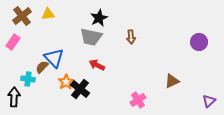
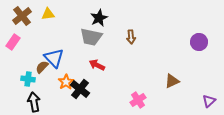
black arrow: moved 20 px right, 5 px down; rotated 12 degrees counterclockwise
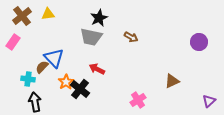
brown arrow: rotated 56 degrees counterclockwise
red arrow: moved 4 px down
black arrow: moved 1 px right
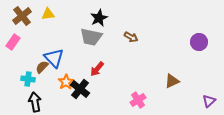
red arrow: rotated 77 degrees counterclockwise
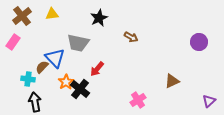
yellow triangle: moved 4 px right
gray trapezoid: moved 13 px left, 6 px down
blue triangle: moved 1 px right
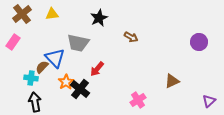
brown cross: moved 2 px up
cyan cross: moved 3 px right, 1 px up
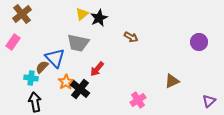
yellow triangle: moved 30 px right; rotated 32 degrees counterclockwise
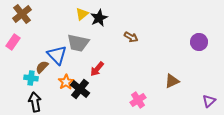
blue triangle: moved 2 px right, 3 px up
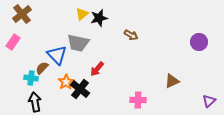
black star: rotated 12 degrees clockwise
brown arrow: moved 2 px up
brown semicircle: moved 1 px down
pink cross: rotated 35 degrees clockwise
